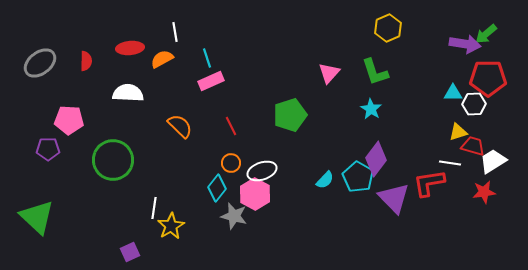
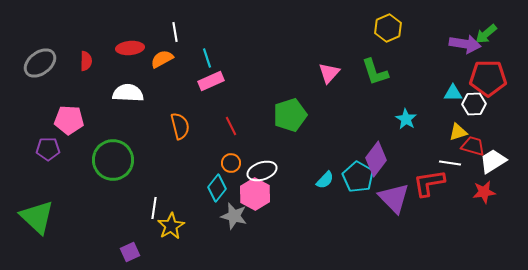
cyan star at (371, 109): moved 35 px right, 10 px down
orange semicircle at (180, 126): rotated 32 degrees clockwise
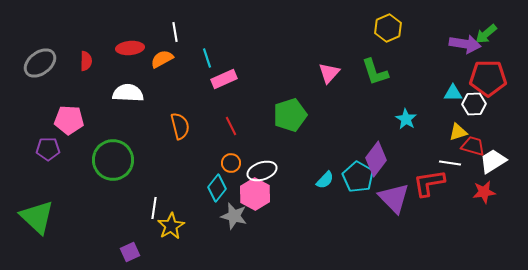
pink rectangle at (211, 81): moved 13 px right, 2 px up
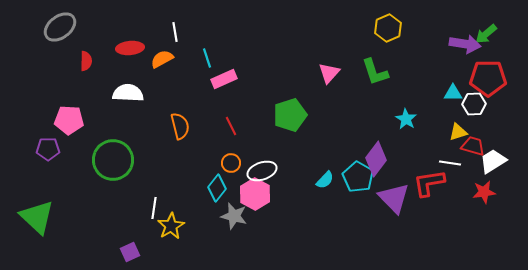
gray ellipse at (40, 63): moved 20 px right, 36 px up
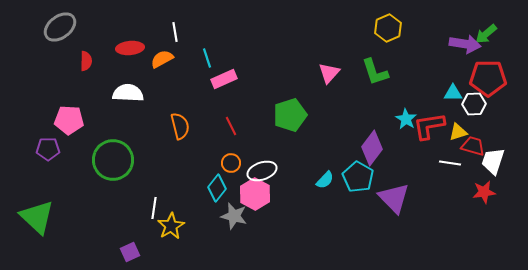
purple diamond at (376, 159): moved 4 px left, 11 px up
white trapezoid at (493, 161): rotated 40 degrees counterclockwise
red L-shape at (429, 183): moved 57 px up
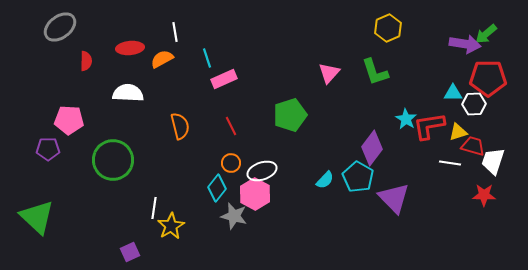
red star at (484, 192): moved 3 px down; rotated 10 degrees clockwise
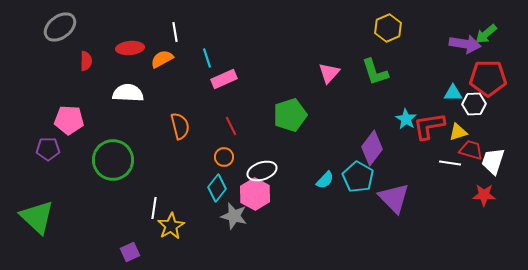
red trapezoid at (473, 146): moved 2 px left, 4 px down
orange circle at (231, 163): moved 7 px left, 6 px up
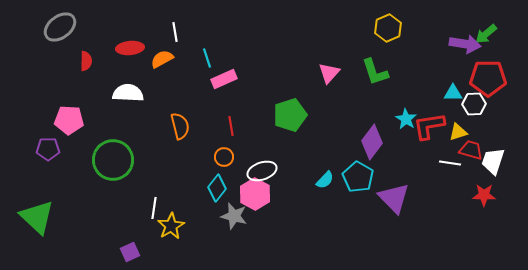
red line at (231, 126): rotated 18 degrees clockwise
purple diamond at (372, 148): moved 6 px up
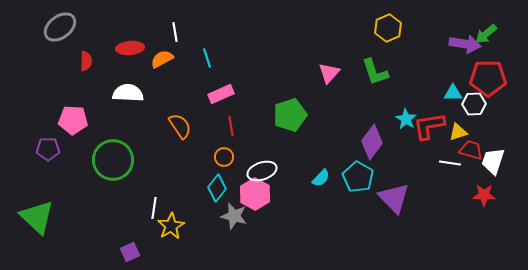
pink rectangle at (224, 79): moved 3 px left, 15 px down
pink pentagon at (69, 120): moved 4 px right
orange semicircle at (180, 126): rotated 20 degrees counterclockwise
cyan semicircle at (325, 180): moved 4 px left, 2 px up
